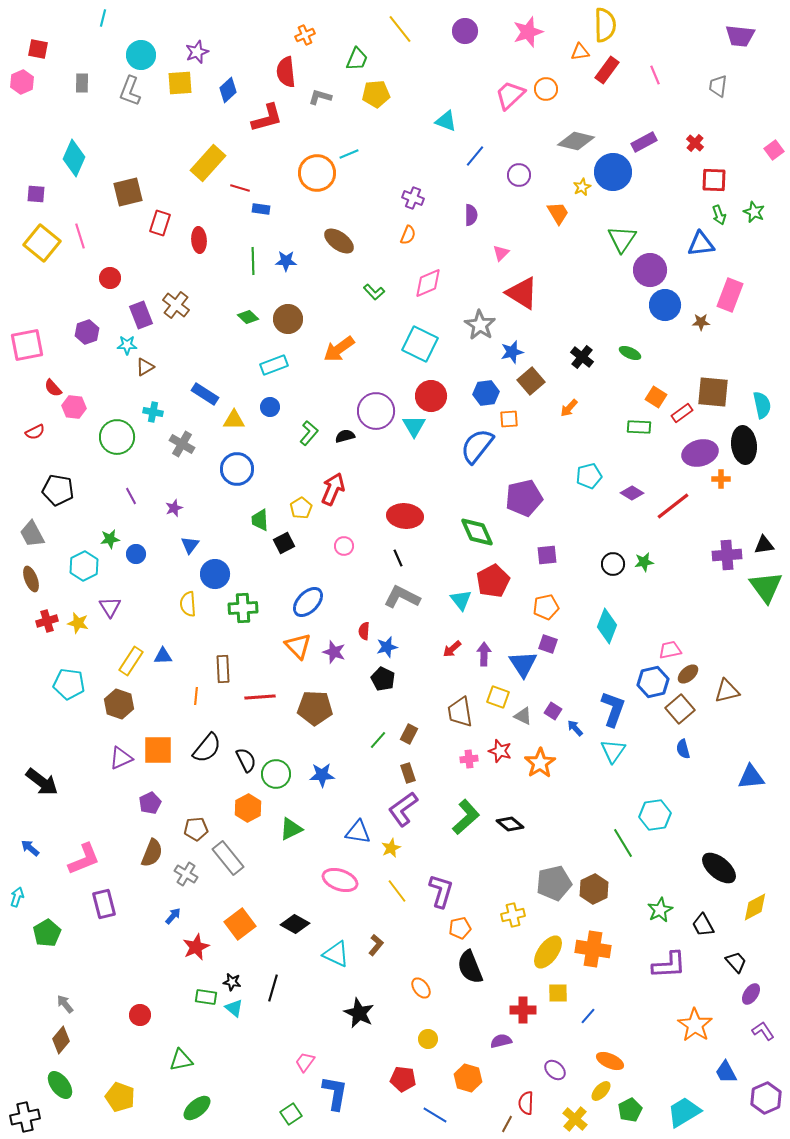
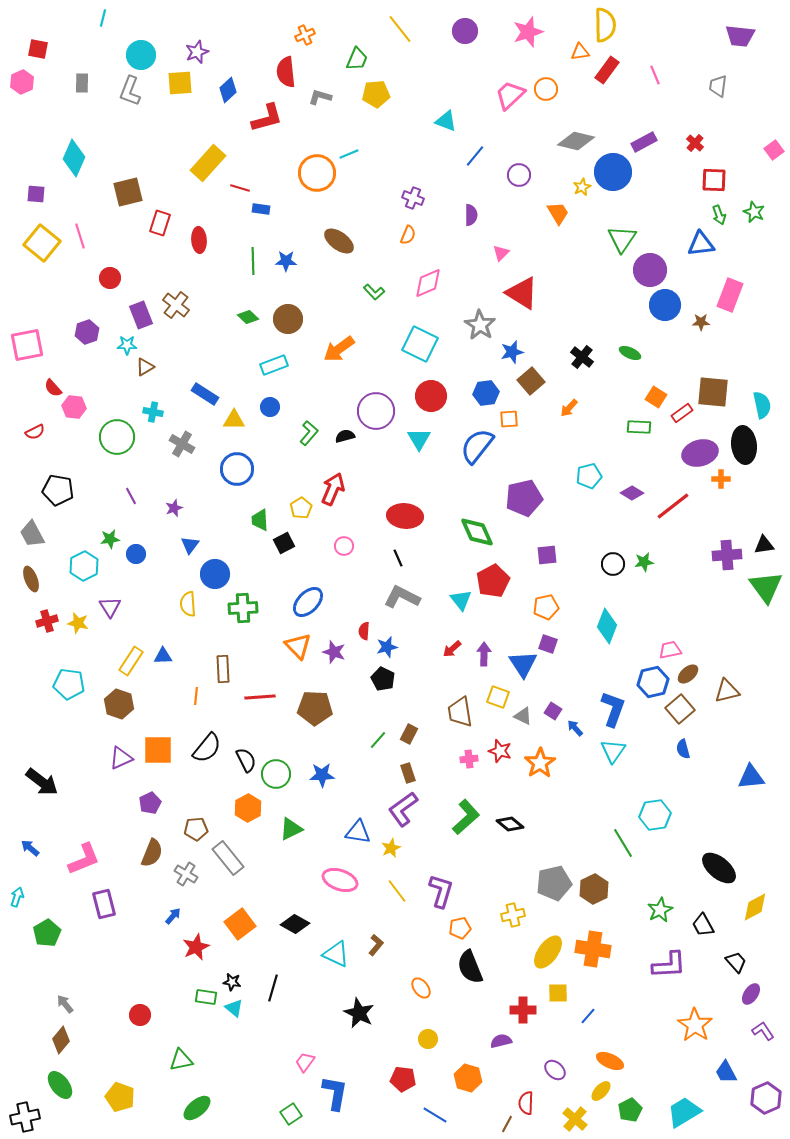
cyan triangle at (414, 426): moved 5 px right, 13 px down
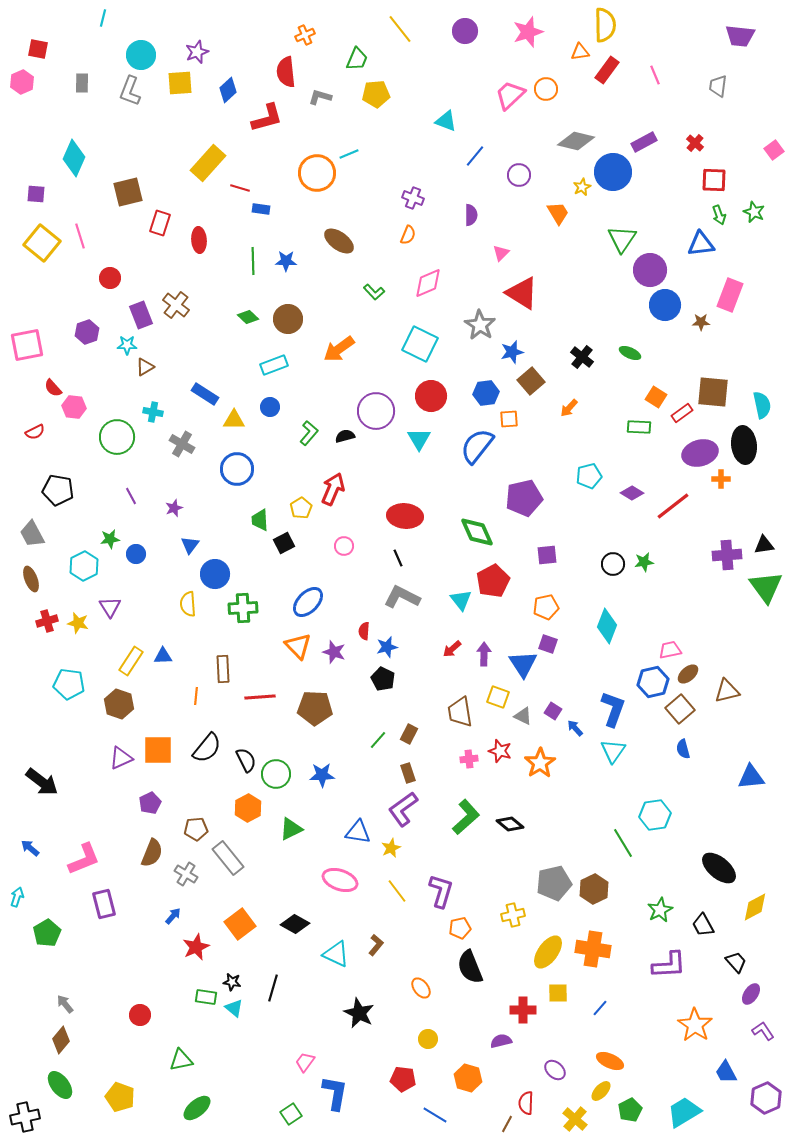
blue line at (588, 1016): moved 12 px right, 8 px up
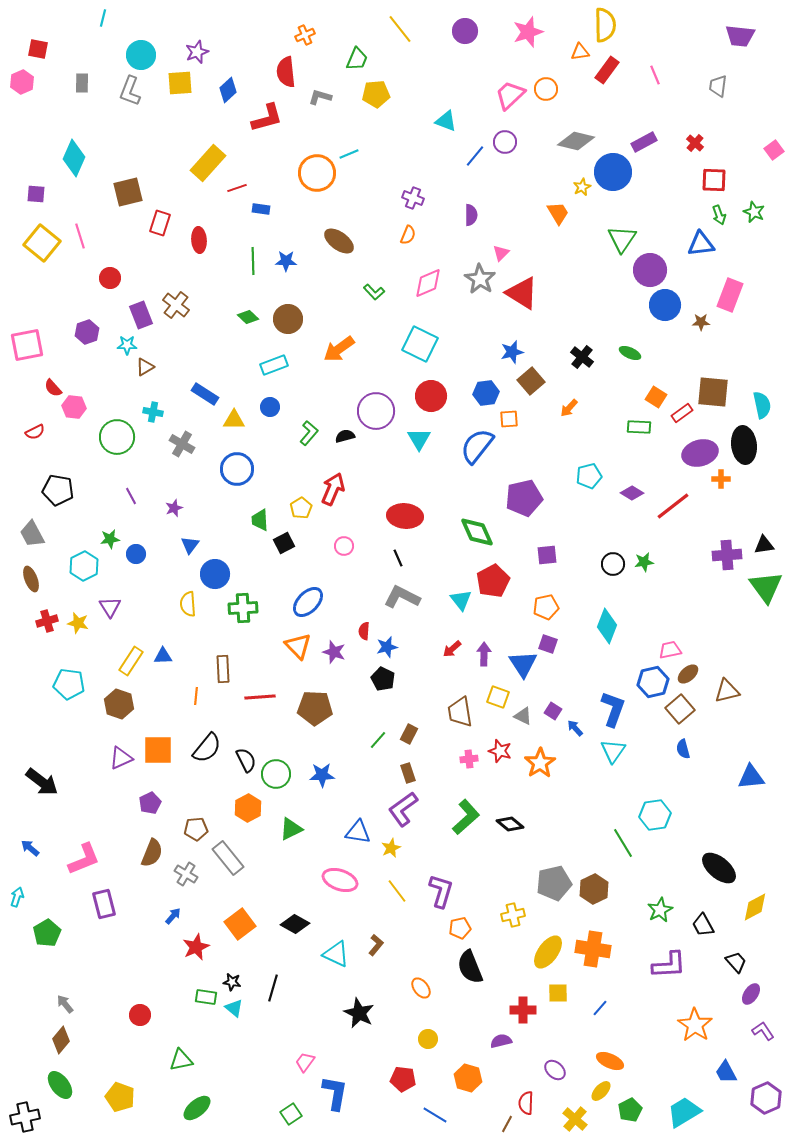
purple circle at (519, 175): moved 14 px left, 33 px up
red line at (240, 188): moved 3 px left; rotated 36 degrees counterclockwise
gray star at (480, 325): moved 46 px up
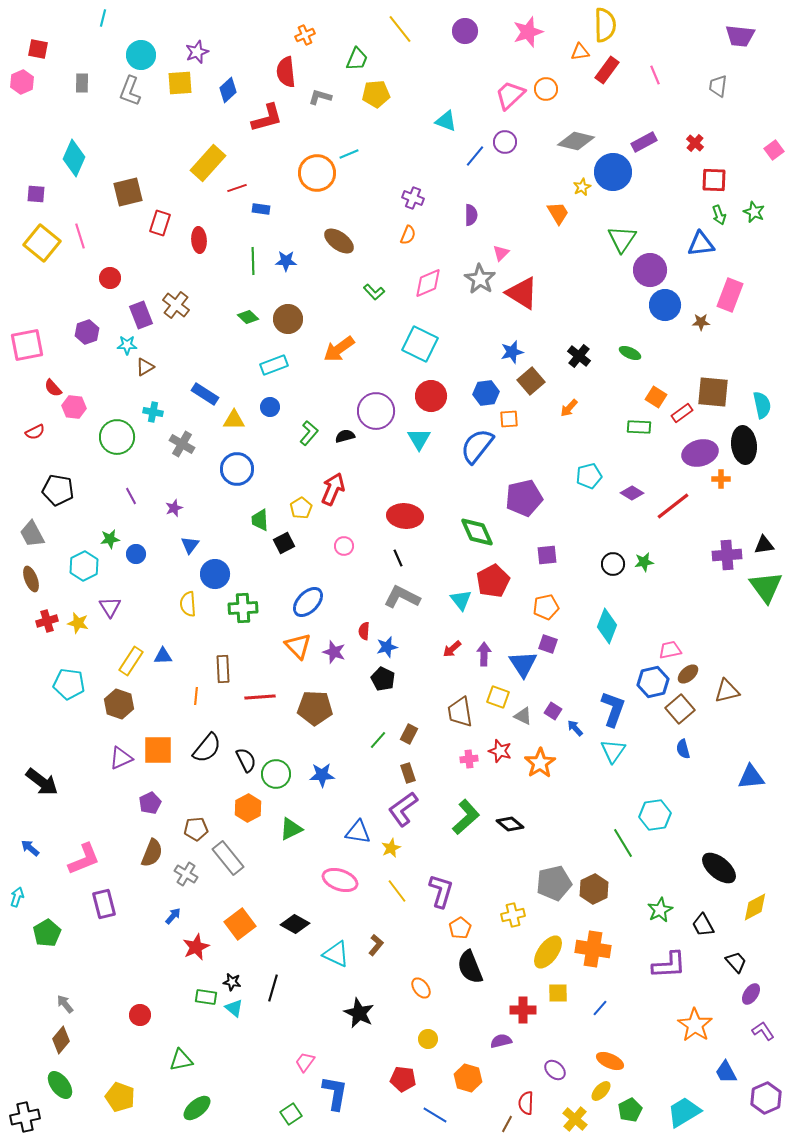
black cross at (582, 357): moved 3 px left, 1 px up
orange pentagon at (460, 928): rotated 20 degrees counterclockwise
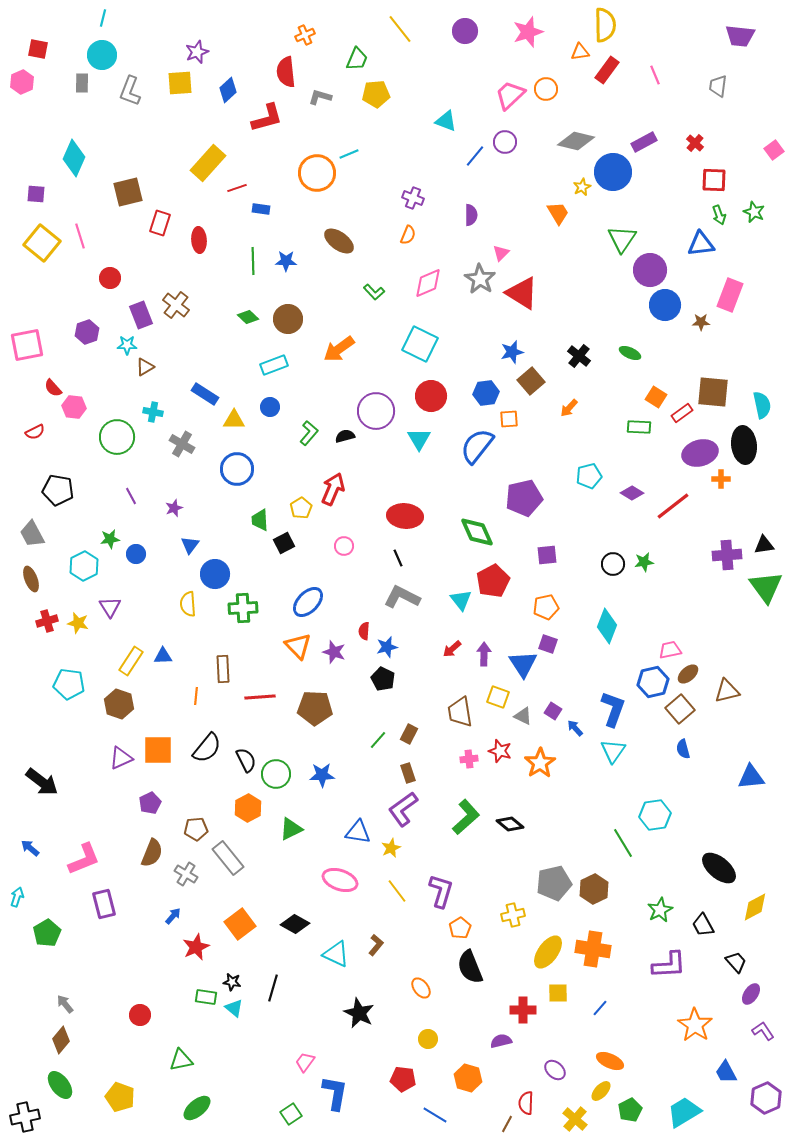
cyan circle at (141, 55): moved 39 px left
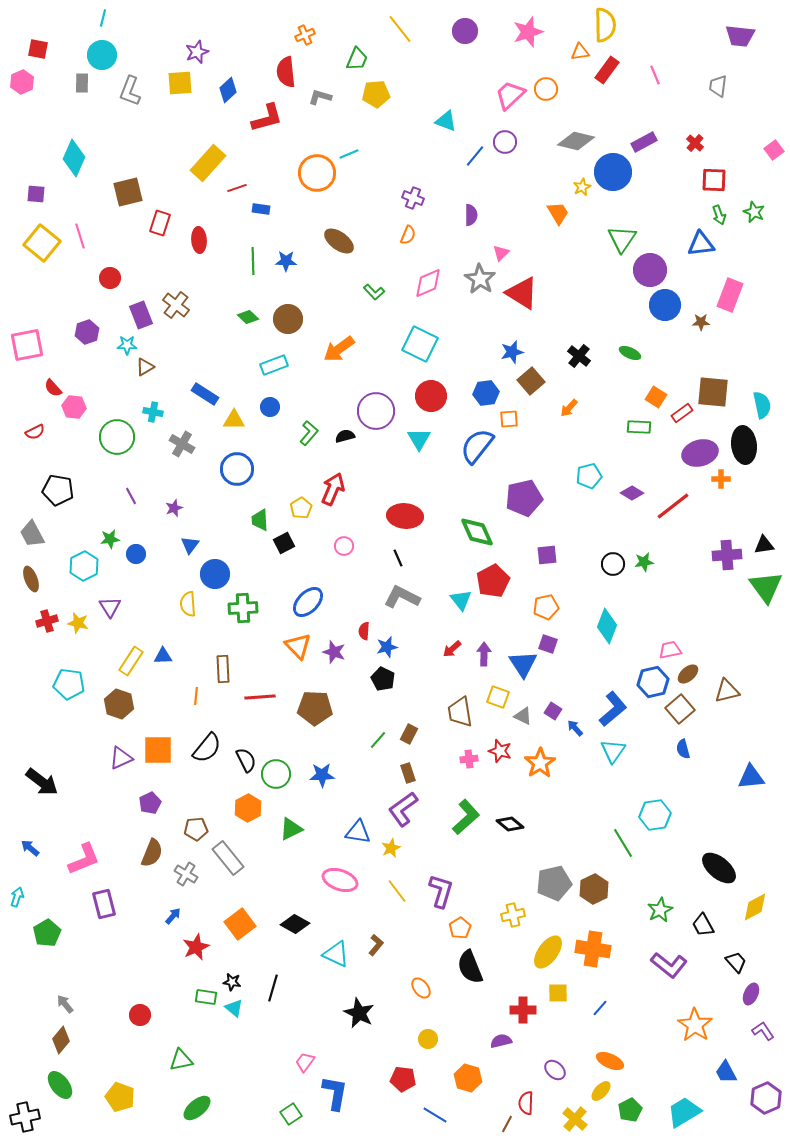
blue L-shape at (613, 709): rotated 30 degrees clockwise
purple L-shape at (669, 965): rotated 42 degrees clockwise
purple ellipse at (751, 994): rotated 10 degrees counterclockwise
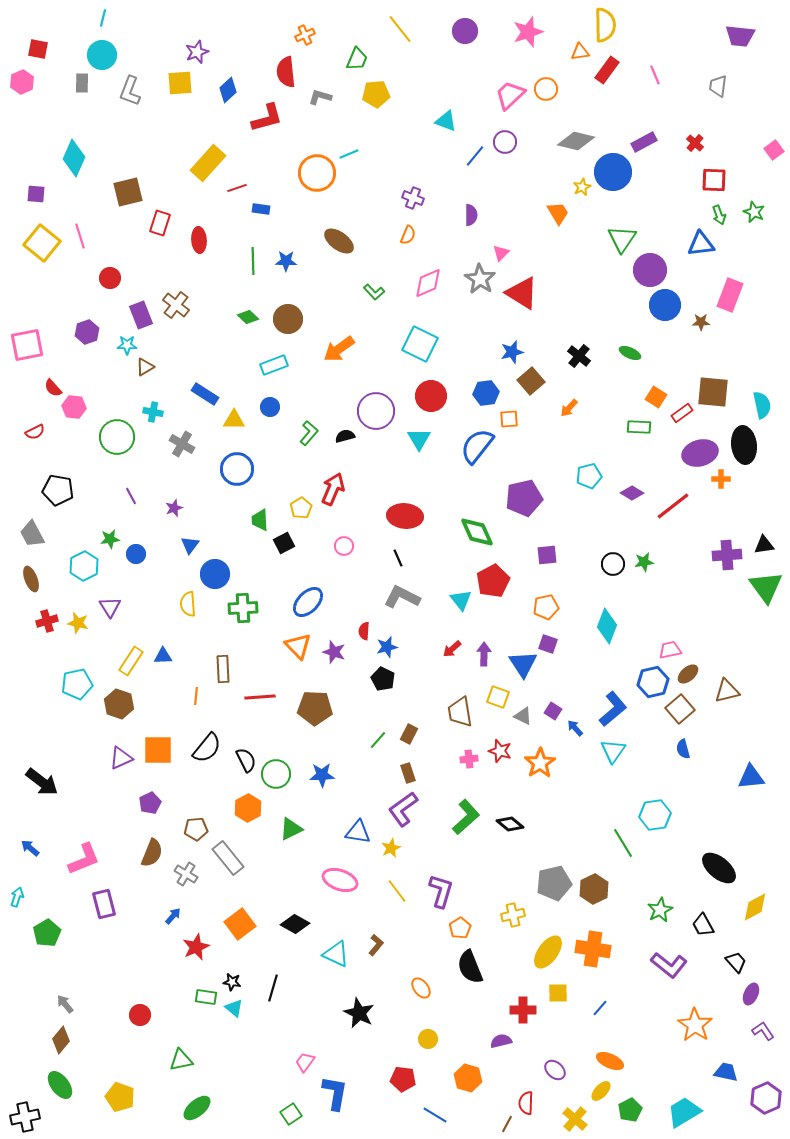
cyan pentagon at (69, 684): moved 8 px right; rotated 20 degrees counterclockwise
blue trapezoid at (726, 1072): rotated 130 degrees clockwise
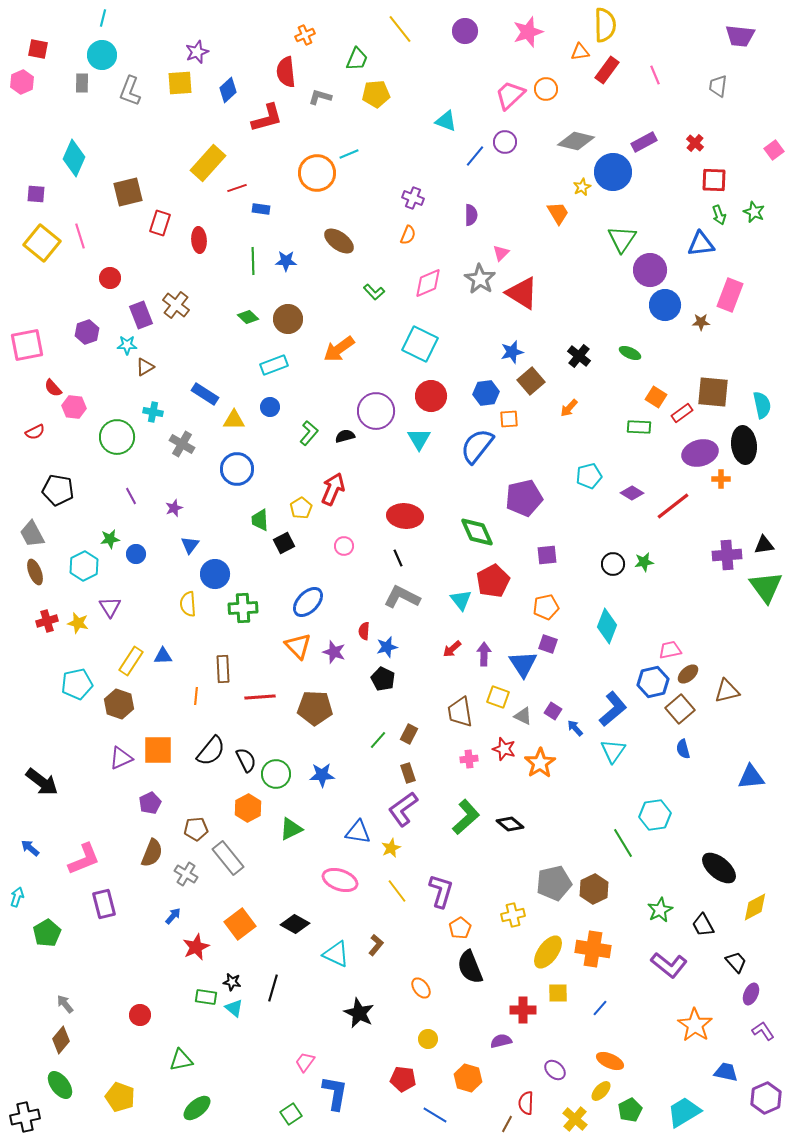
brown ellipse at (31, 579): moved 4 px right, 7 px up
black semicircle at (207, 748): moved 4 px right, 3 px down
red star at (500, 751): moved 4 px right, 2 px up
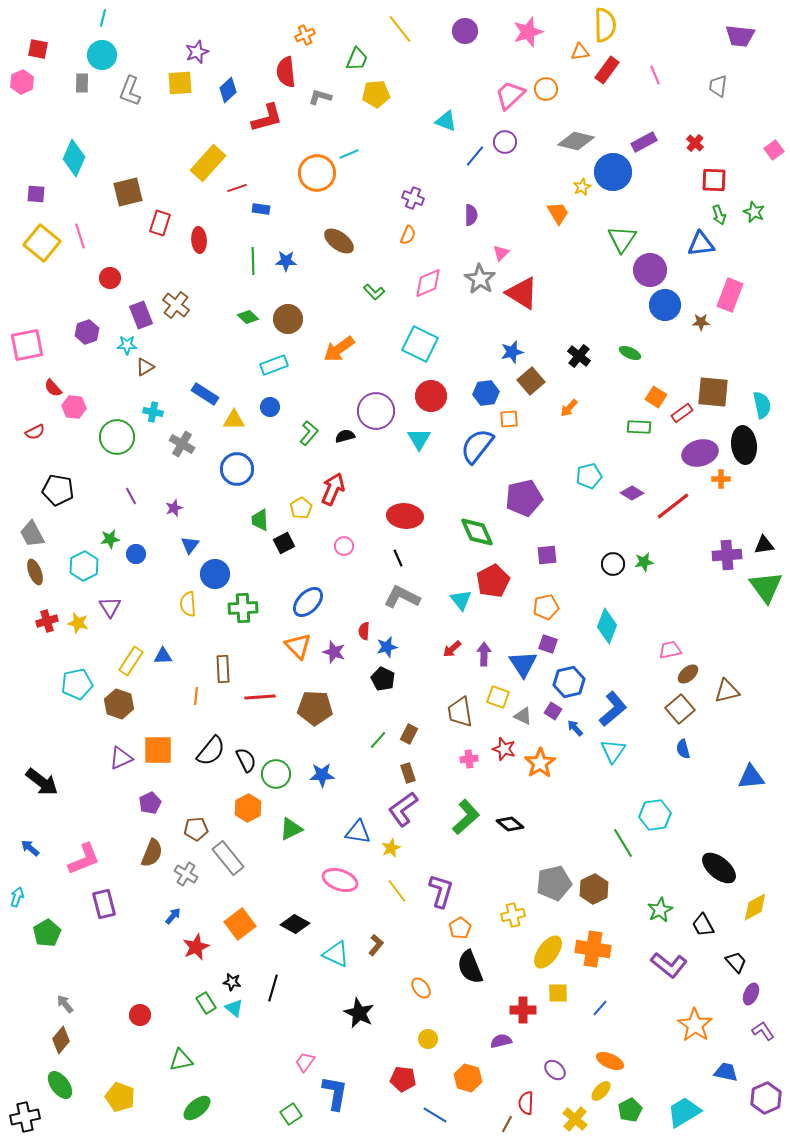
blue hexagon at (653, 682): moved 84 px left
green rectangle at (206, 997): moved 6 px down; rotated 50 degrees clockwise
